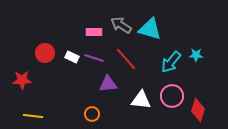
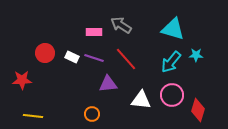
cyan triangle: moved 23 px right
pink circle: moved 1 px up
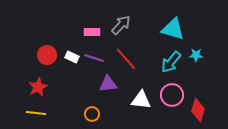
gray arrow: rotated 100 degrees clockwise
pink rectangle: moved 2 px left
red circle: moved 2 px right, 2 px down
red star: moved 16 px right, 7 px down; rotated 24 degrees counterclockwise
yellow line: moved 3 px right, 3 px up
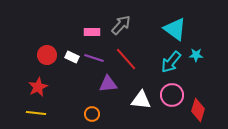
cyan triangle: moved 2 px right; rotated 20 degrees clockwise
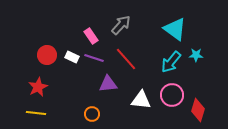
pink rectangle: moved 1 px left, 4 px down; rotated 56 degrees clockwise
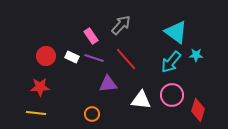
cyan triangle: moved 1 px right, 3 px down
red circle: moved 1 px left, 1 px down
red star: moved 2 px right; rotated 24 degrees clockwise
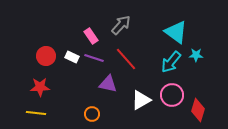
purple triangle: rotated 18 degrees clockwise
white triangle: rotated 35 degrees counterclockwise
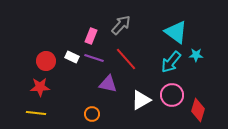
pink rectangle: rotated 56 degrees clockwise
red circle: moved 5 px down
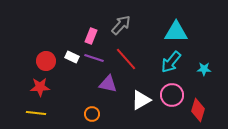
cyan triangle: rotated 35 degrees counterclockwise
cyan star: moved 8 px right, 14 px down
